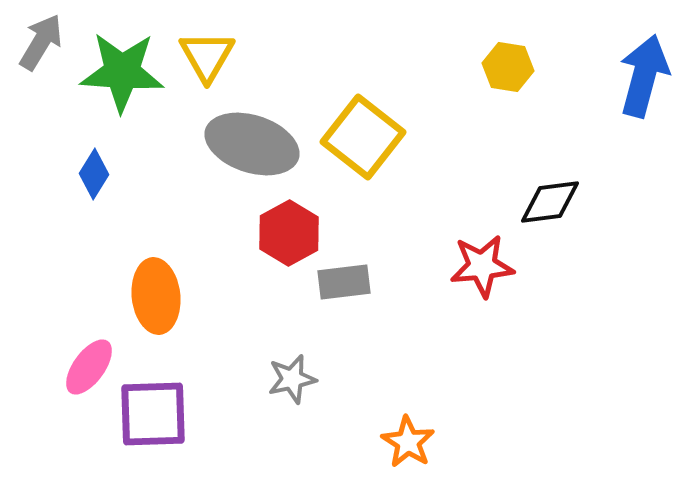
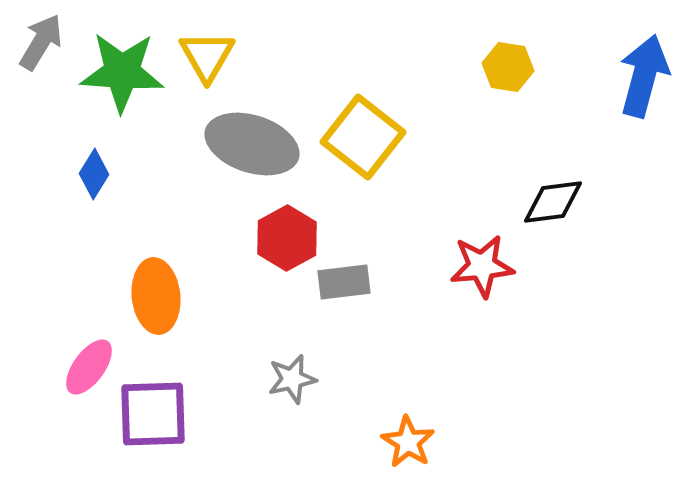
black diamond: moved 3 px right
red hexagon: moved 2 px left, 5 px down
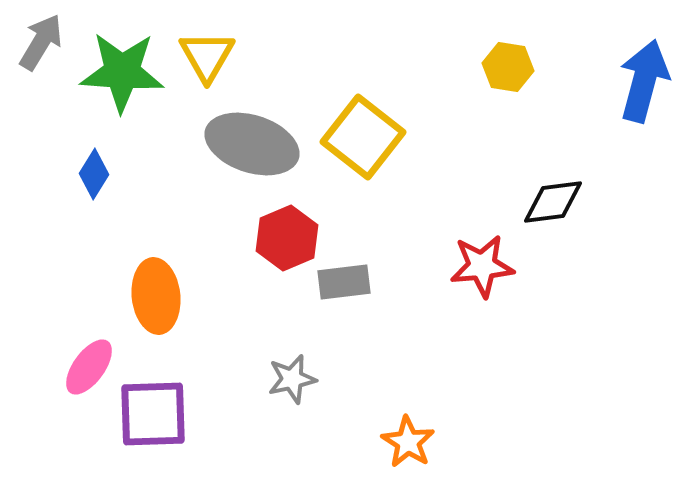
blue arrow: moved 5 px down
red hexagon: rotated 6 degrees clockwise
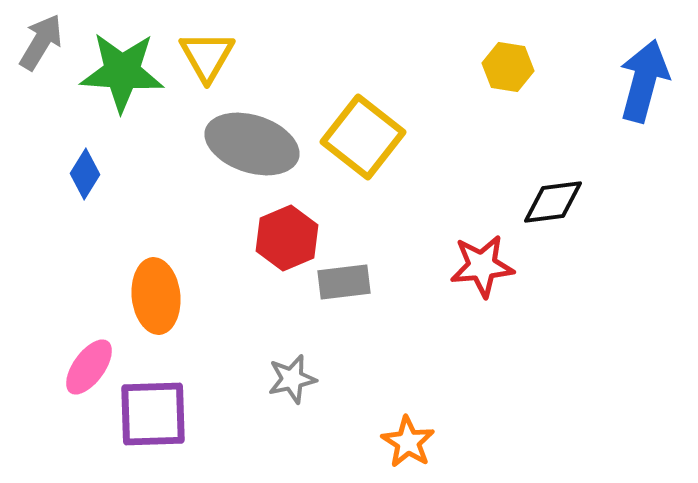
blue diamond: moved 9 px left
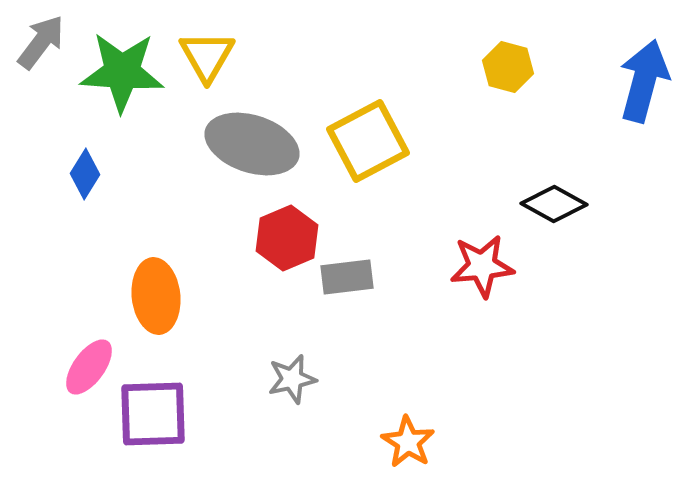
gray arrow: rotated 6 degrees clockwise
yellow hexagon: rotated 6 degrees clockwise
yellow square: moved 5 px right, 4 px down; rotated 24 degrees clockwise
black diamond: moved 1 px right, 2 px down; rotated 36 degrees clockwise
gray rectangle: moved 3 px right, 5 px up
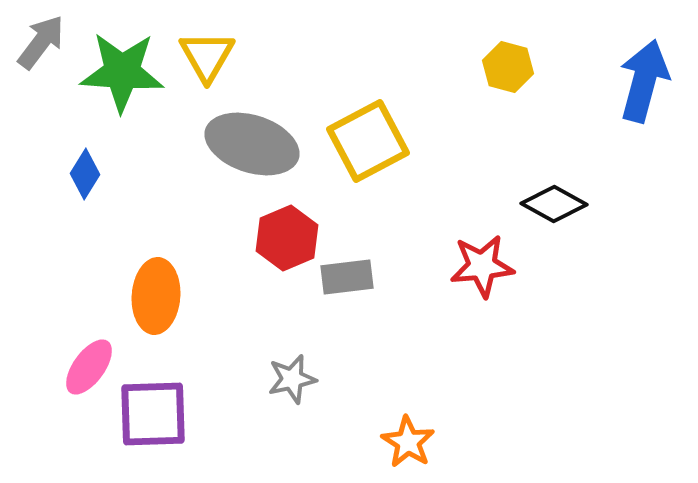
orange ellipse: rotated 10 degrees clockwise
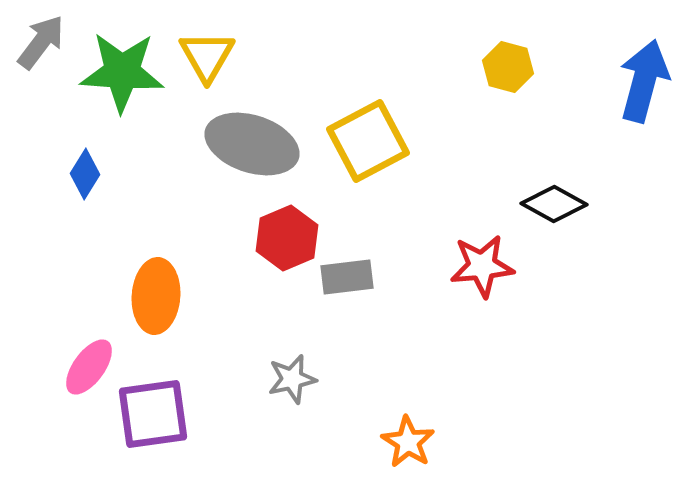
purple square: rotated 6 degrees counterclockwise
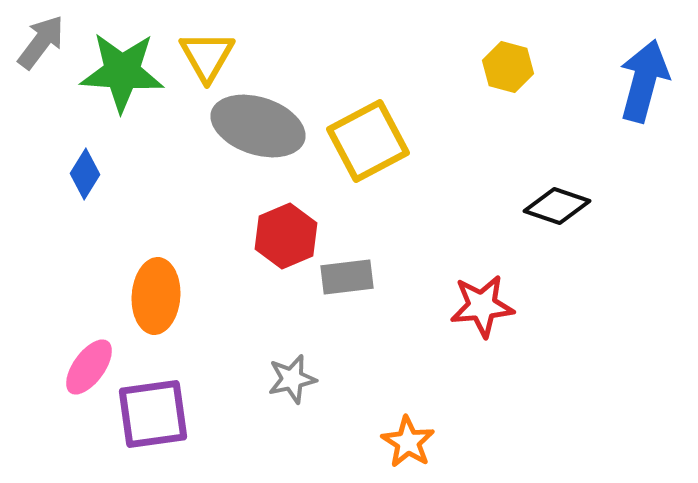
gray ellipse: moved 6 px right, 18 px up
black diamond: moved 3 px right, 2 px down; rotated 10 degrees counterclockwise
red hexagon: moved 1 px left, 2 px up
red star: moved 40 px down
